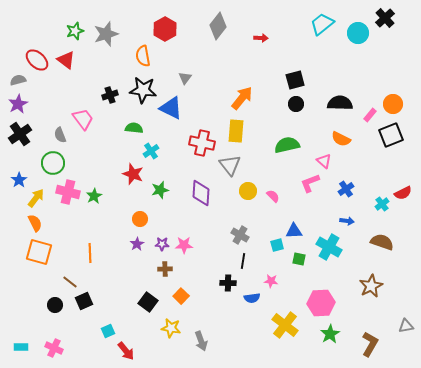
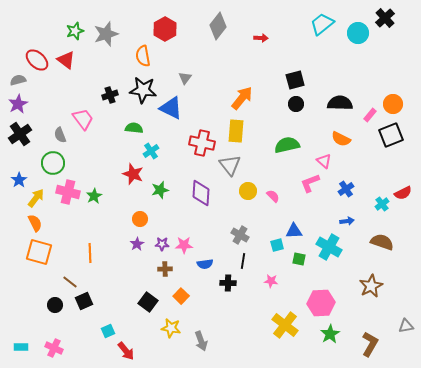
blue arrow at (347, 221): rotated 16 degrees counterclockwise
blue semicircle at (252, 298): moved 47 px left, 34 px up
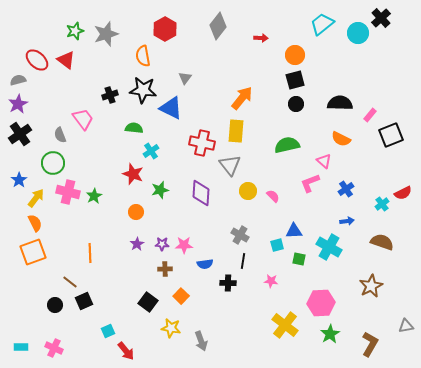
black cross at (385, 18): moved 4 px left
orange circle at (393, 104): moved 98 px left, 49 px up
orange circle at (140, 219): moved 4 px left, 7 px up
orange square at (39, 252): moved 6 px left; rotated 36 degrees counterclockwise
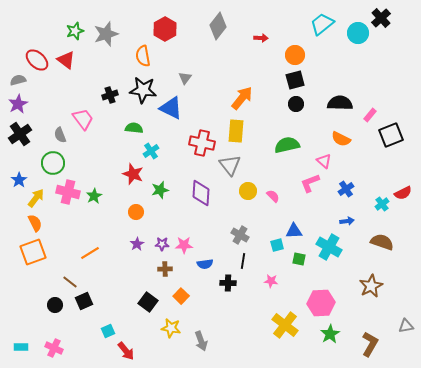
orange line at (90, 253): rotated 60 degrees clockwise
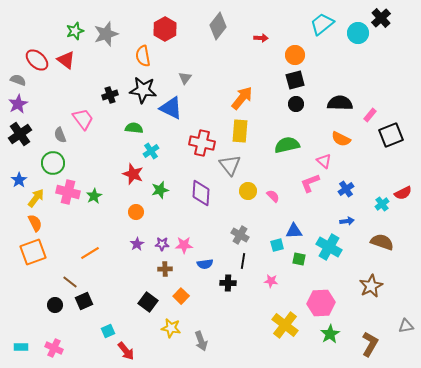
gray semicircle at (18, 80): rotated 35 degrees clockwise
yellow rectangle at (236, 131): moved 4 px right
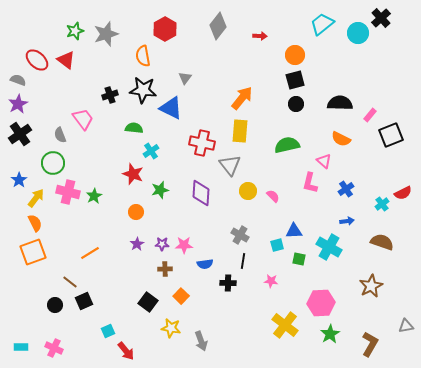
red arrow at (261, 38): moved 1 px left, 2 px up
pink L-shape at (310, 183): rotated 55 degrees counterclockwise
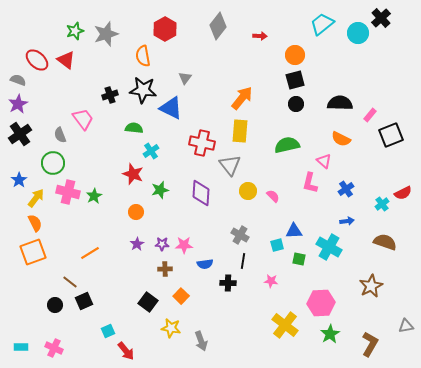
brown semicircle at (382, 242): moved 3 px right
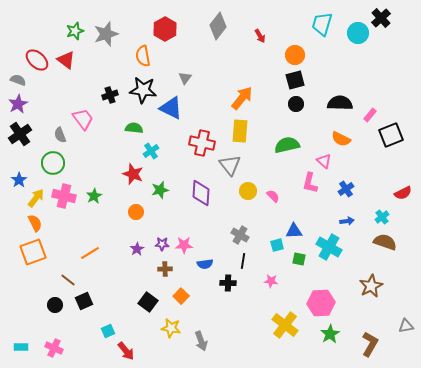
cyan trapezoid at (322, 24): rotated 35 degrees counterclockwise
red arrow at (260, 36): rotated 56 degrees clockwise
pink cross at (68, 192): moved 4 px left, 4 px down
cyan cross at (382, 204): moved 13 px down
purple star at (137, 244): moved 5 px down
brown line at (70, 282): moved 2 px left, 2 px up
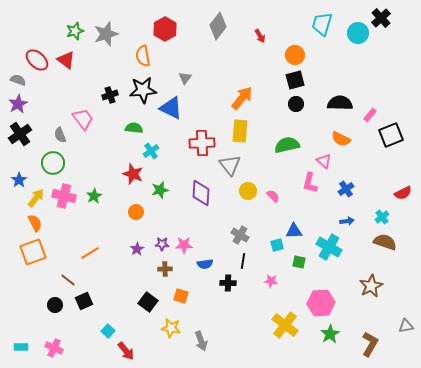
black star at (143, 90): rotated 12 degrees counterclockwise
red cross at (202, 143): rotated 15 degrees counterclockwise
green square at (299, 259): moved 3 px down
orange square at (181, 296): rotated 28 degrees counterclockwise
cyan square at (108, 331): rotated 24 degrees counterclockwise
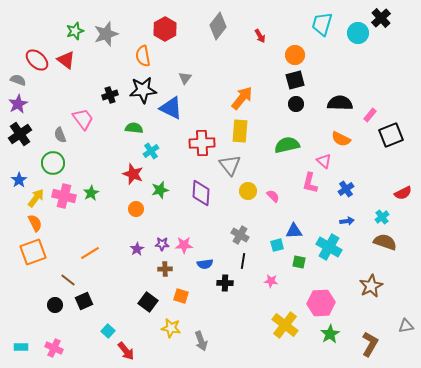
green star at (94, 196): moved 3 px left, 3 px up
orange circle at (136, 212): moved 3 px up
black cross at (228, 283): moved 3 px left
